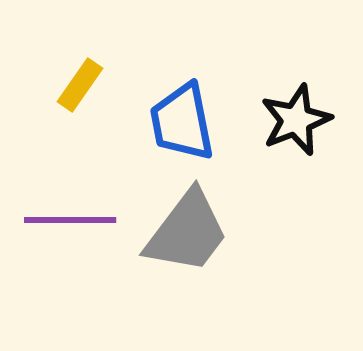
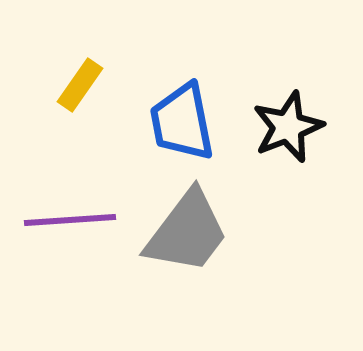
black star: moved 8 px left, 7 px down
purple line: rotated 4 degrees counterclockwise
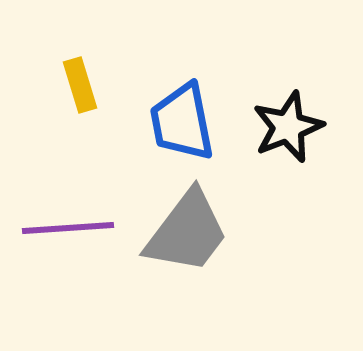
yellow rectangle: rotated 52 degrees counterclockwise
purple line: moved 2 px left, 8 px down
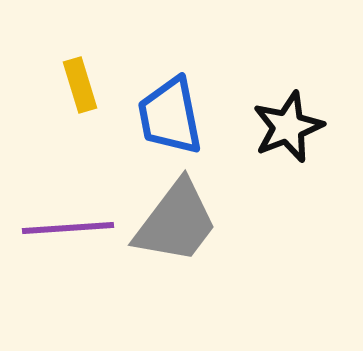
blue trapezoid: moved 12 px left, 6 px up
gray trapezoid: moved 11 px left, 10 px up
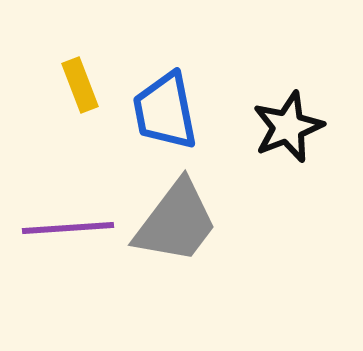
yellow rectangle: rotated 4 degrees counterclockwise
blue trapezoid: moved 5 px left, 5 px up
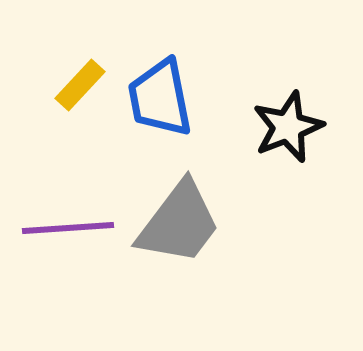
yellow rectangle: rotated 64 degrees clockwise
blue trapezoid: moved 5 px left, 13 px up
gray trapezoid: moved 3 px right, 1 px down
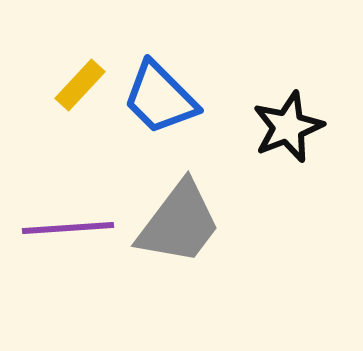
blue trapezoid: rotated 34 degrees counterclockwise
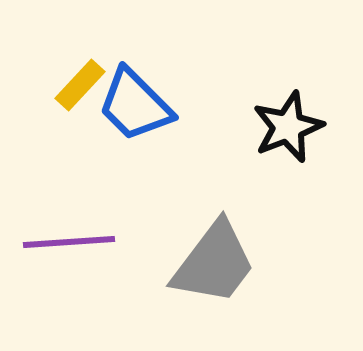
blue trapezoid: moved 25 px left, 7 px down
gray trapezoid: moved 35 px right, 40 px down
purple line: moved 1 px right, 14 px down
